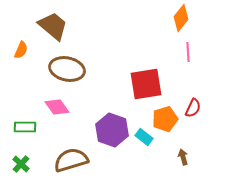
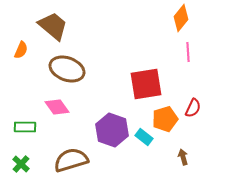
brown ellipse: rotated 8 degrees clockwise
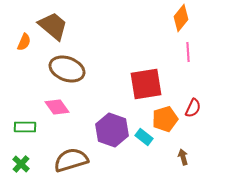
orange semicircle: moved 3 px right, 8 px up
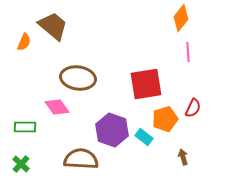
brown ellipse: moved 11 px right, 9 px down; rotated 12 degrees counterclockwise
brown semicircle: moved 10 px right, 1 px up; rotated 20 degrees clockwise
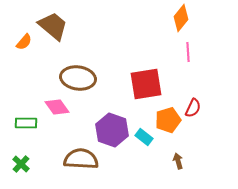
orange semicircle: rotated 18 degrees clockwise
orange pentagon: moved 3 px right, 1 px down
green rectangle: moved 1 px right, 4 px up
brown arrow: moved 5 px left, 4 px down
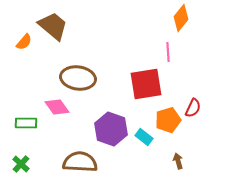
pink line: moved 20 px left
purple hexagon: moved 1 px left, 1 px up
brown semicircle: moved 1 px left, 3 px down
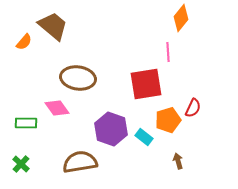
pink diamond: moved 1 px down
brown semicircle: rotated 12 degrees counterclockwise
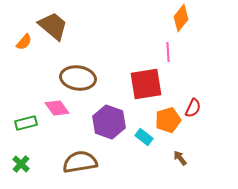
green rectangle: rotated 15 degrees counterclockwise
purple hexagon: moved 2 px left, 7 px up
brown arrow: moved 2 px right, 3 px up; rotated 21 degrees counterclockwise
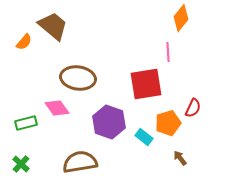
orange pentagon: moved 3 px down
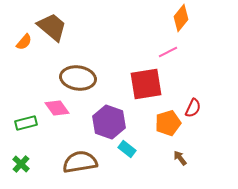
brown trapezoid: moved 1 px left, 1 px down
pink line: rotated 66 degrees clockwise
cyan rectangle: moved 17 px left, 12 px down
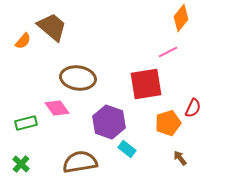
orange semicircle: moved 1 px left, 1 px up
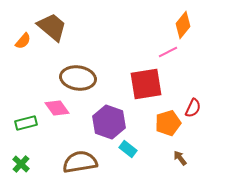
orange diamond: moved 2 px right, 7 px down
cyan rectangle: moved 1 px right
